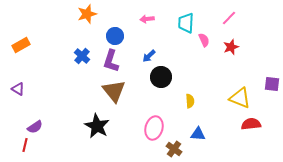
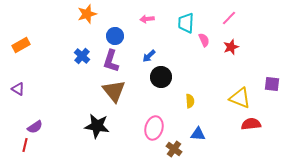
black star: rotated 20 degrees counterclockwise
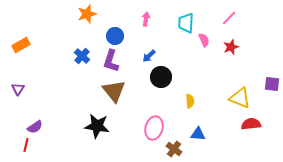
pink arrow: moved 1 px left; rotated 104 degrees clockwise
purple triangle: rotated 32 degrees clockwise
red line: moved 1 px right
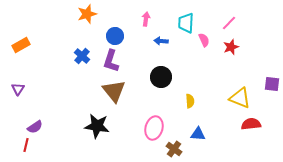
pink line: moved 5 px down
blue arrow: moved 12 px right, 15 px up; rotated 48 degrees clockwise
